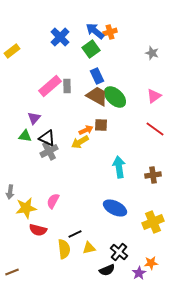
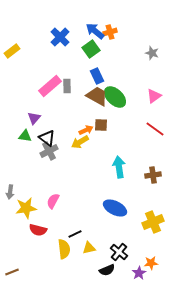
black triangle: rotated 12 degrees clockwise
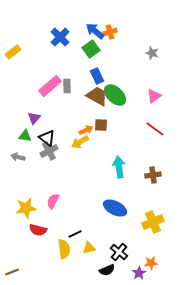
yellow rectangle: moved 1 px right, 1 px down
green ellipse: moved 2 px up
gray arrow: moved 8 px right, 35 px up; rotated 96 degrees clockwise
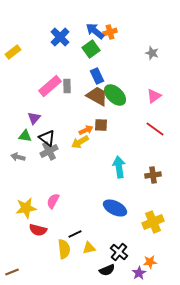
orange star: moved 1 px left, 1 px up
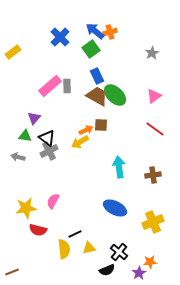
gray star: rotated 24 degrees clockwise
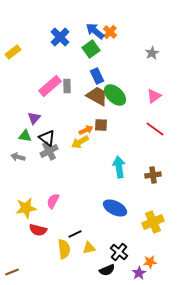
orange cross: rotated 32 degrees counterclockwise
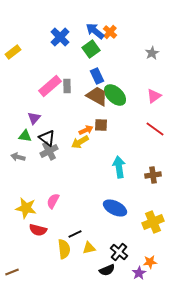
yellow star: rotated 20 degrees clockwise
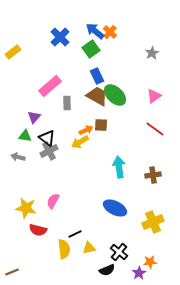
gray rectangle: moved 17 px down
purple triangle: moved 1 px up
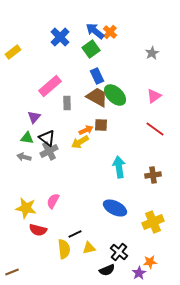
brown trapezoid: moved 1 px down
green triangle: moved 2 px right, 2 px down
gray arrow: moved 6 px right
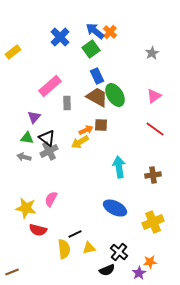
green ellipse: rotated 15 degrees clockwise
pink semicircle: moved 2 px left, 2 px up
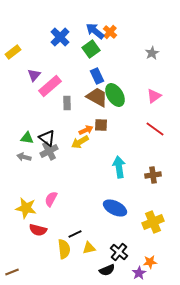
purple triangle: moved 42 px up
